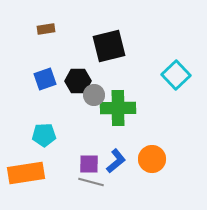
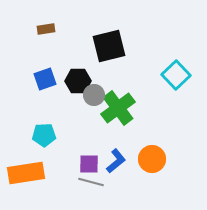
green cross: rotated 36 degrees counterclockwise
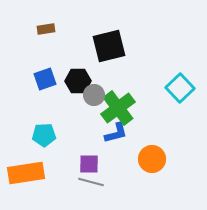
cyan square: moved 4 px right, 13 px down
blue L-shape: moved 28 px up; rotated 25 degrees clockwise
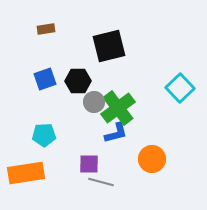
gray circle: moved 7 px down
gray line: moved 10 px right
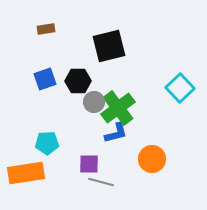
cyan pentagon: moved 3 px right, 8 px down
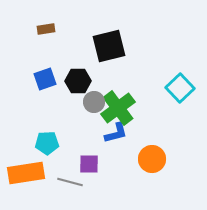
gray line: moved 31 px left
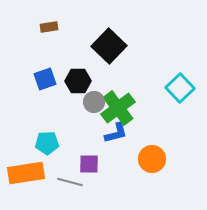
brown rectangle: moved 3 px right, 2 px up
black square: rotated 32 degrees counterclockwise
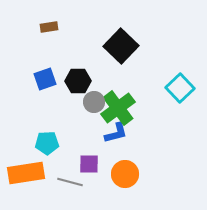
black square: moved 12 px right
orange circle: moved 27 px left, 15 px down
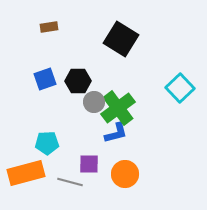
black square: moved 7 px up; rotated 12 degrees counterclockwise
orange rectangle: rotated 6 degrees counterclockwise
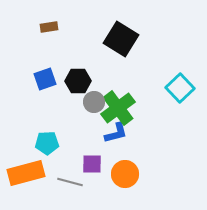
purple square: moved 3 px right
